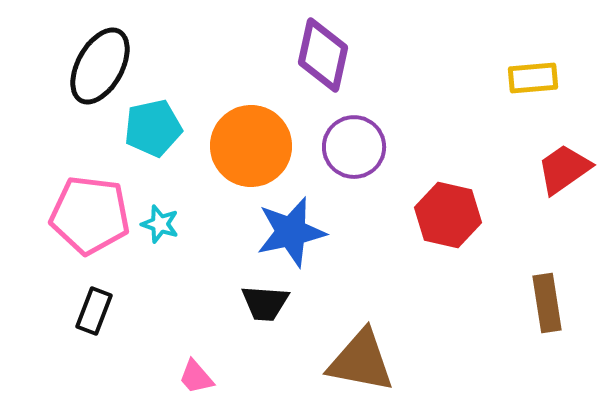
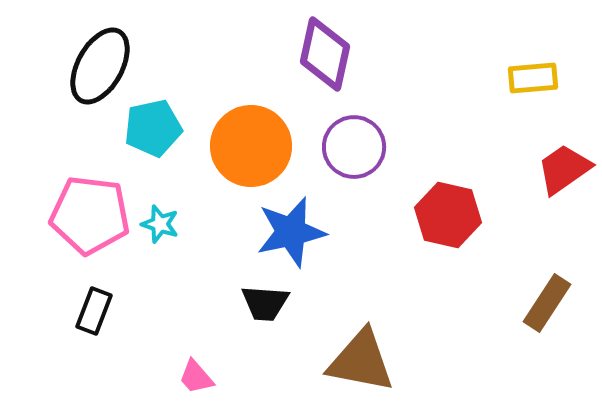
purple diamond: moved 2 px right, 1 px up
brown rectangle: rotated 42 degrees clockwise
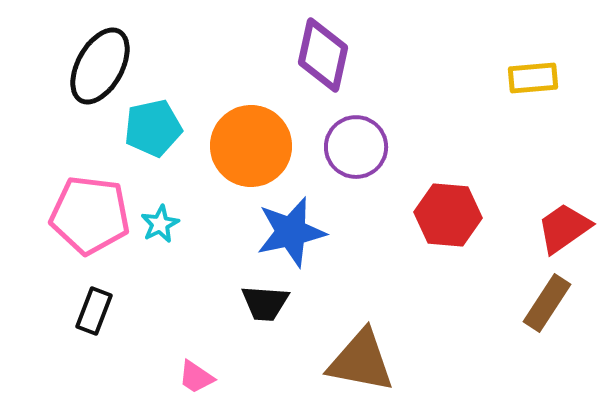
purple diamond: moved 2 px left, 1 px down
purple circle: moved 2 px right
red trapezoid: moved 59 px down
red hexagon: rotated 8 degrees counterclockwise
cyan star: rotated 27 degrees clockwise
pink trapezoid: rotated 15 degrees counterclockwise
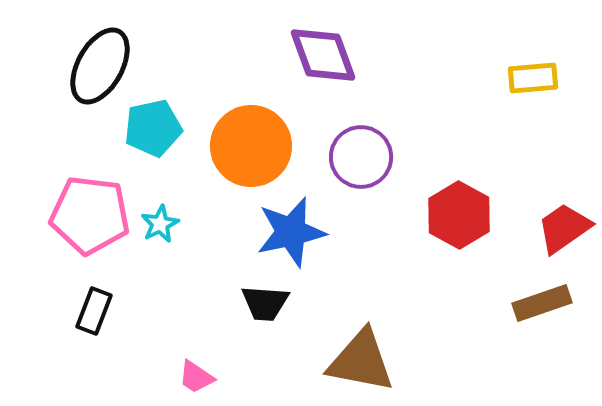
purple diamond: rotated 32 degrees counterclockwise
purple circle: moved 5 px right, 10 px down
red hexagon: moved 11 px right; rotated 24 degrees clockwise
brown rectangle: moved 5 px left; rotated 38 degrees clockwise
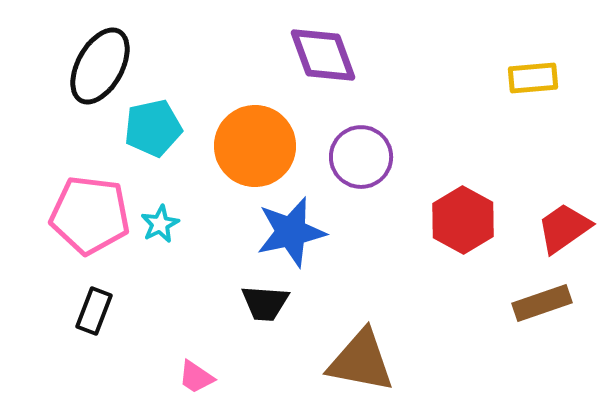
orange circle: moved 4 px right
red hexagon: moved 4 px right, 5 px down
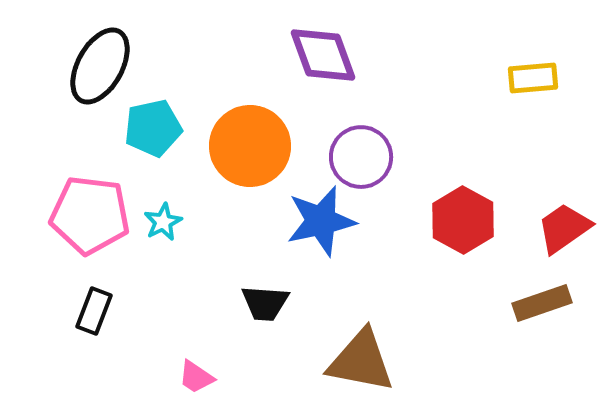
orange circle: moved 5 px left
cyan star: moved 3 px right, 2 px up
blue star: moved 30 px right, 11 px up
